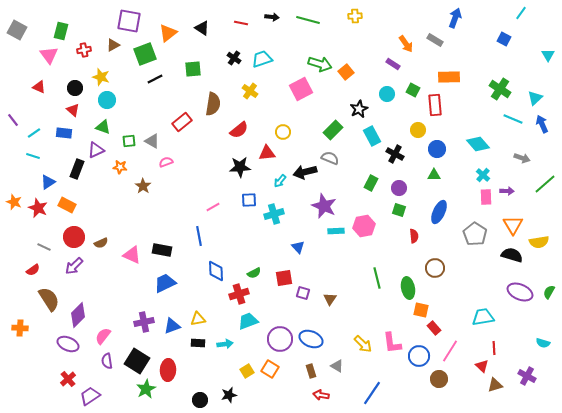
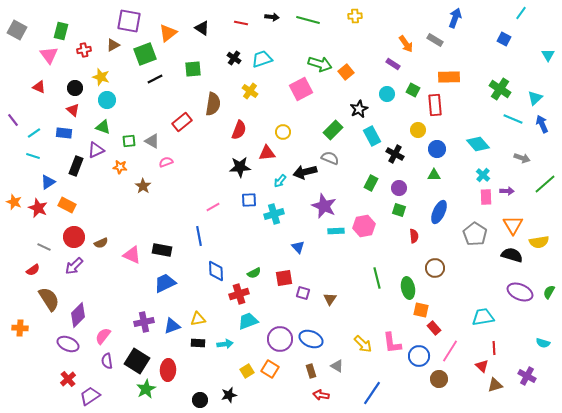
red semicircle at (239, 130): rotated 30 degrees counterclockwise
black rectangle at (77, 169): moved 1 px left, 3 px up
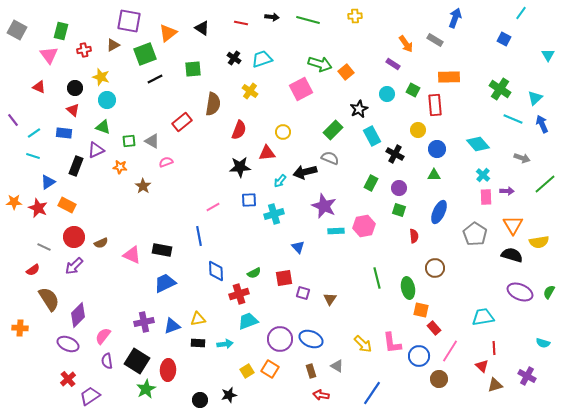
orange star at (14, 202): rotated 21 degrees counterclockwise
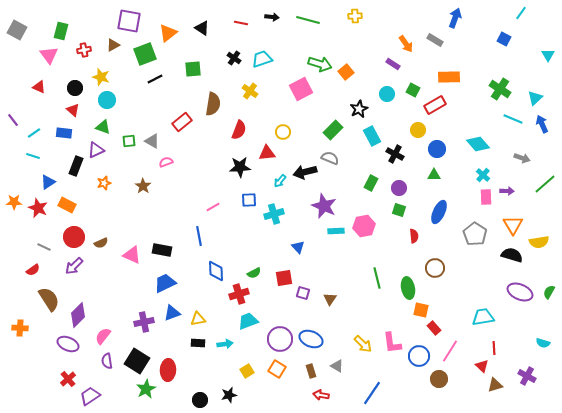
red rectangle at (435, 105): rotated 65 degrees clockwise
orange star at (120, 167): moved 16 px left, 16 px down; rotated 24 degrees counterclockwise
blue triangle at (172, 326): moved 13 px up
orange square at (270, 369): moved 7 px right
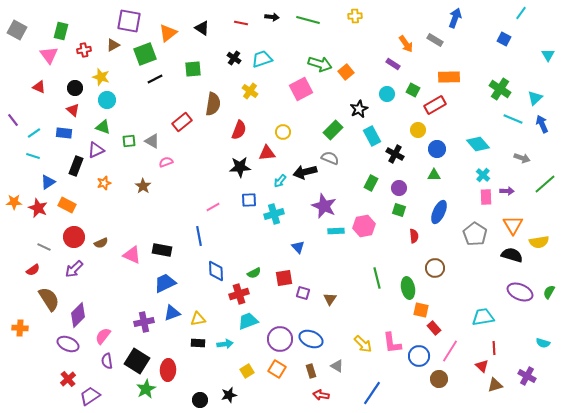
purple arrow at (74, 266): moved 3 px down
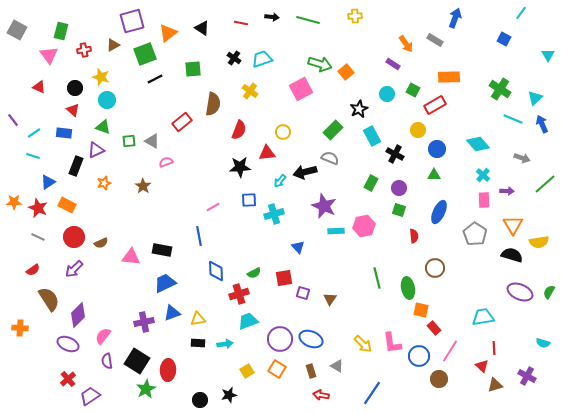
purple square at (129, 21): moved 3 px right; rotated 25 degrees counterclockwise
pink rectangle at (486, 197): moved 2 px left, 3 px down
gray line at (44, 247): moved 6 px left, 10 px up
pink triangle at (132, 255): moved 1 px left, 2 px down; rotated 18 degrees counterclockwise
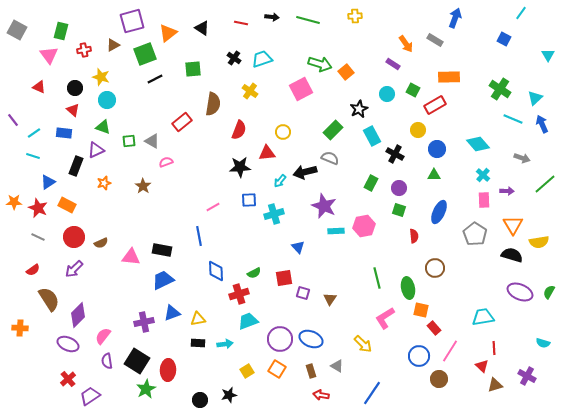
blue trapezoid at (165, 283): moved 2 px left, 3 px up
pink L-shape at (392, 343): moved 7 px left, 25 px up; rotated 65 degrees clockwise
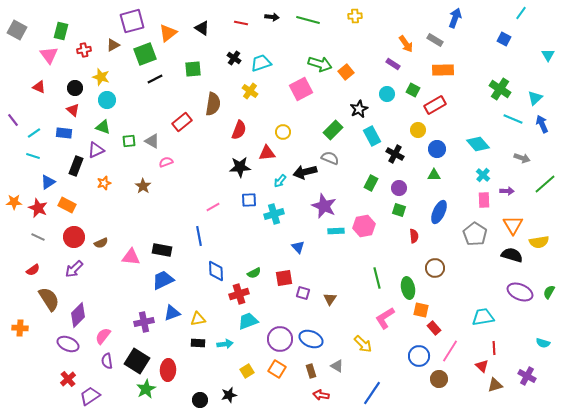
cyan trapezoid at (262, 59): moved 1 px left, 4 px down
orange rectangle at (449, 77): moved 6 px left, 7 px up
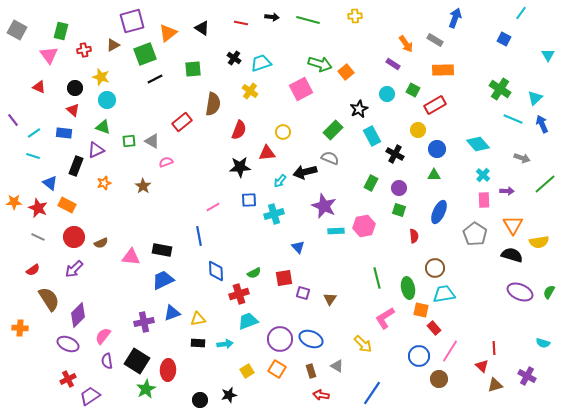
blue triangle at (48, 182): moved 2 px right, 1 px down; rotated 49 degrees counterclockwise
cyan trapezoid at (483, 317): moved 39 px left, 23 px up
red cross at (68, 379): rotated 14 degrees clockwise
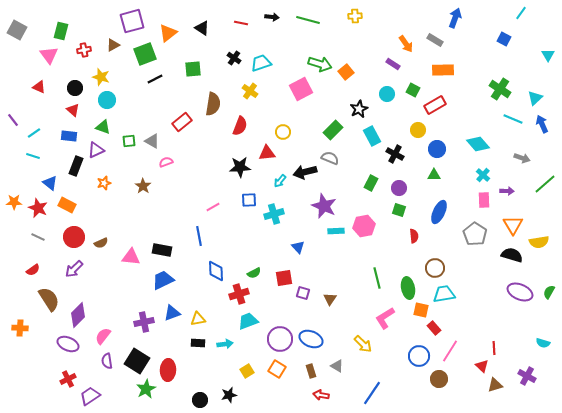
red semicircle at (239, 130): moved 1 px right, 4 px up
blue rectangle at (64, 133): moved 5 px right, 3 px down
